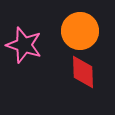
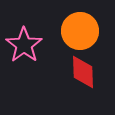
pink star: rotated 18 degrees clockwise
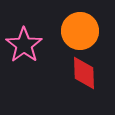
red diamond: moved 1 px right, 1 px down
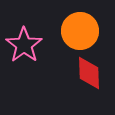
red diamond: moved 5 px right
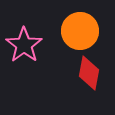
red diamond: rotated 12 degrees clockwise
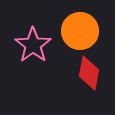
pink star: moved 9 px right
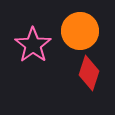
red diamond: rotated 8 degrees clockwise
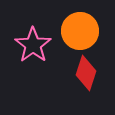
red diamond: moved 3 px left
